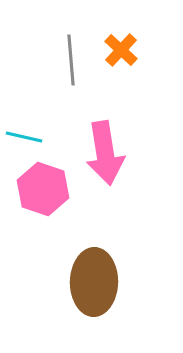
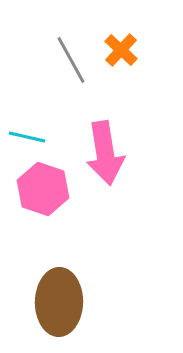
gray line: rotated 24 degrees counterclockwise
cyan line: moved 3 px right
brown ellipse: moved 35 px left, 20 px down
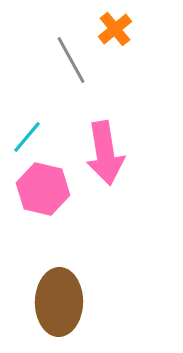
orange cross: moved 6 px left, 21 px up; rotated 8 degrees clockwise
cyan line: rotated 63 degrees counterclockwise
pink hexagon: rotated 6 degrees counterclockwise
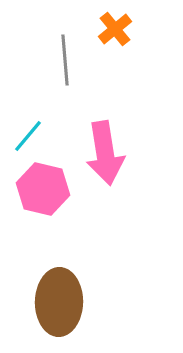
gray line: moved 6 px left; rotated 24 degrees clockwise
cyan line: moved 1 px right, 1 px up
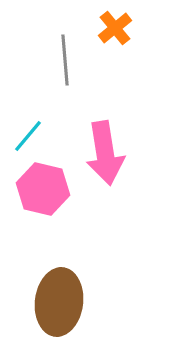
orange cross: moved 1 px up
brown ellipse: rotated 6 degrees clockwise
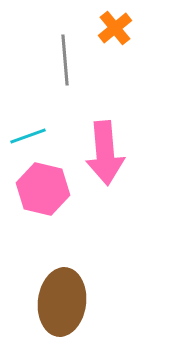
cyan line: rotated 30 degrees clockwise
pink arrow: rotated 4 degrees clockwise
brown ellipse: moved 3 px right
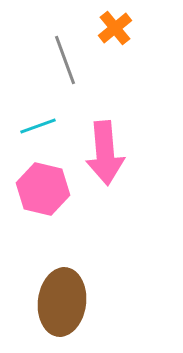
gray line: rotated 15 degrees counterclockwise
cyan line: moved 10 px right, 10 px up
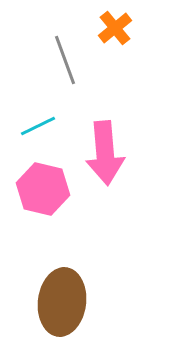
cyan line: rotated 6 degrees counterclockwise
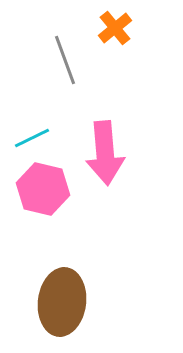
cyan line: moved 6 px left, 12 px down
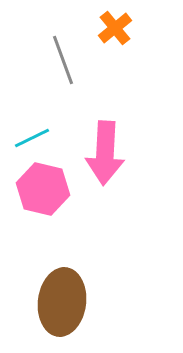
gray line: moved 2 px left
pink arrow: rotated 8 degrees clockwise
